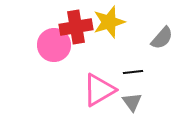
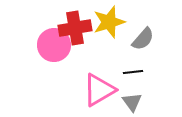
red cross: moved 1 px left, 1 px down
gray semicircle: moved 19 px left, 1 px down
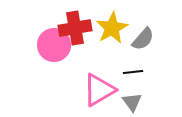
yellow star: moved 3 px right, 6 px down; rotated 12 degrees counterclockwise
